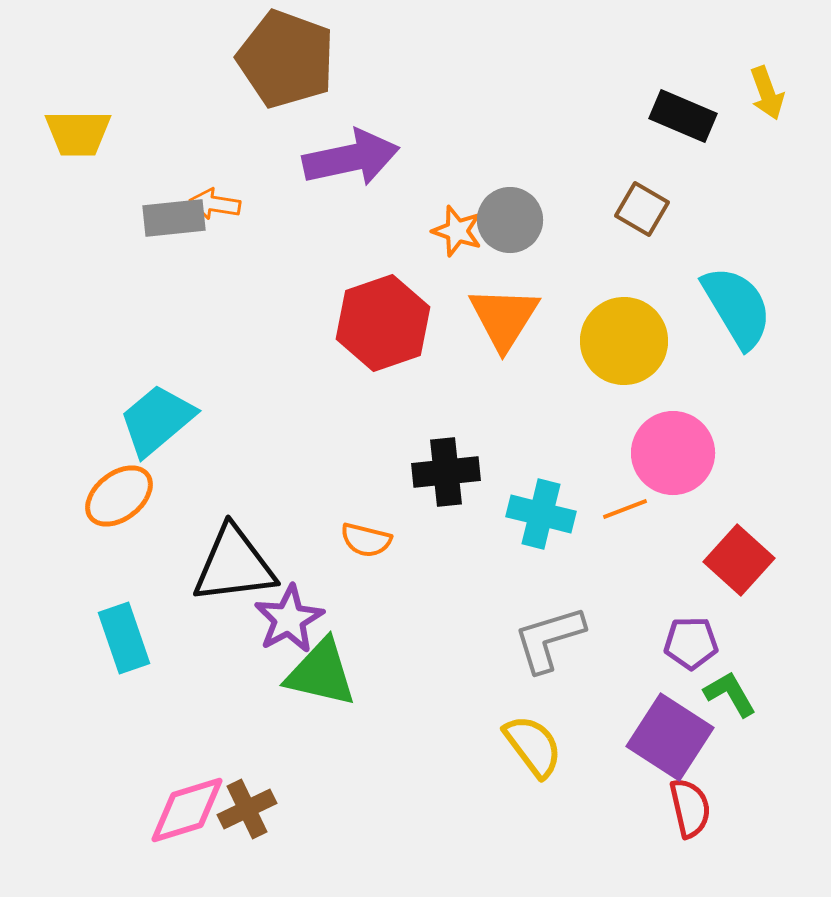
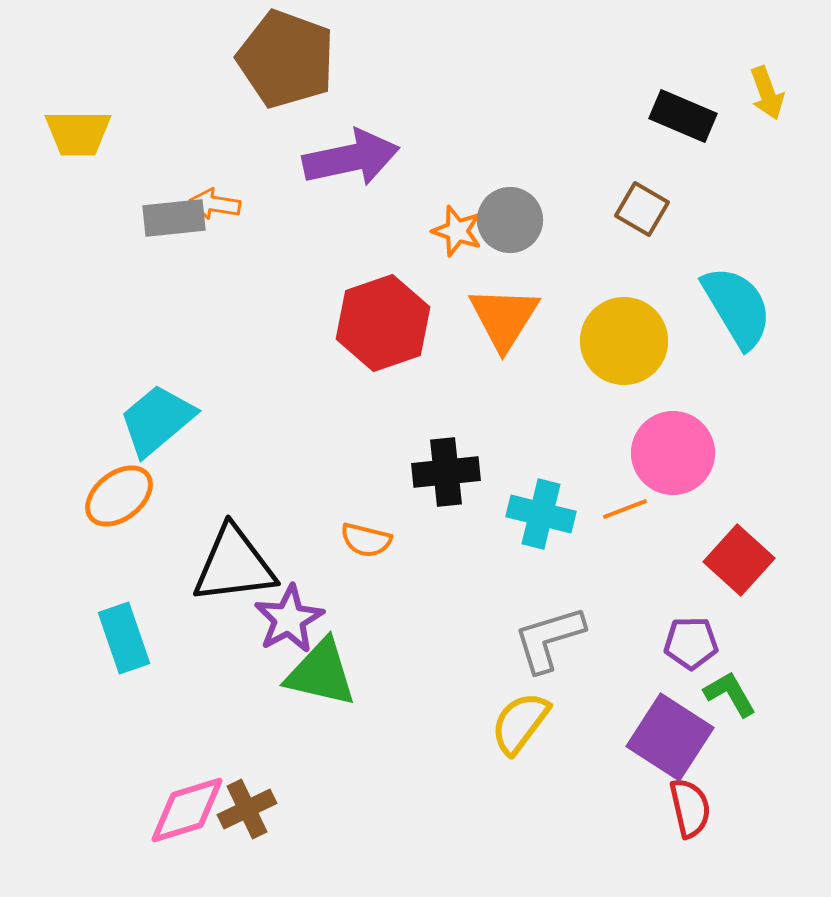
yellow semicircle: moved 13 px left, 23 px up; rotated 106 degrees counterclockwise
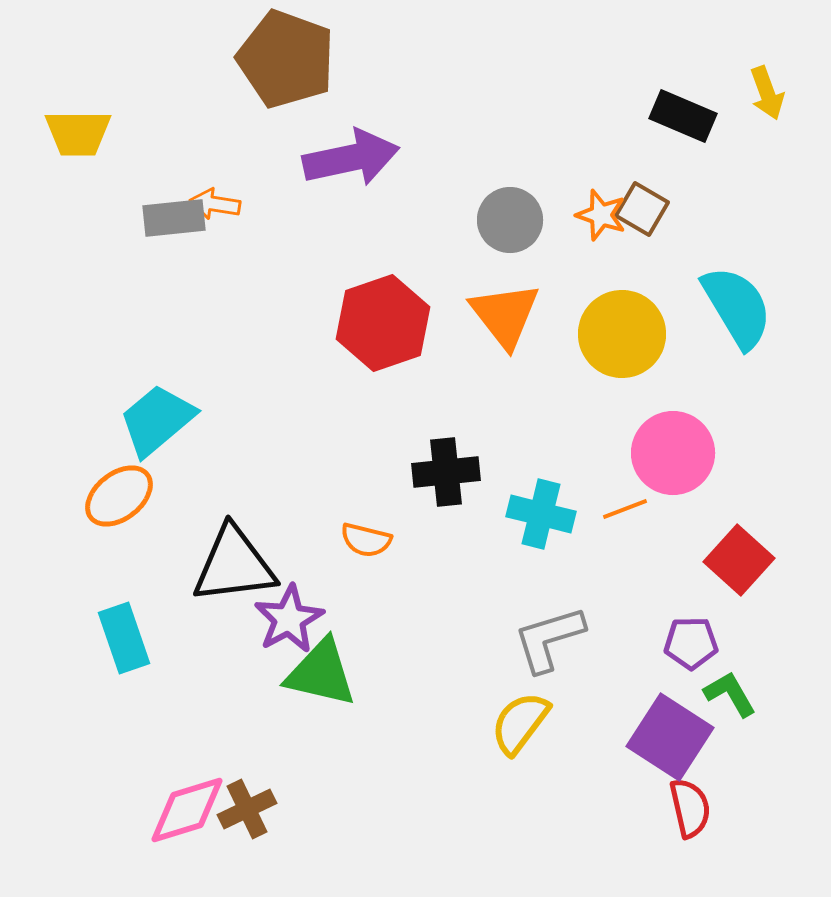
orange star: moved 144 px right, 16 px up
orange triangle: moved 1 px right, 3 px up; rotated 10 degrees counterclockwise
yellow circle: moved 2 px left, 7 px up
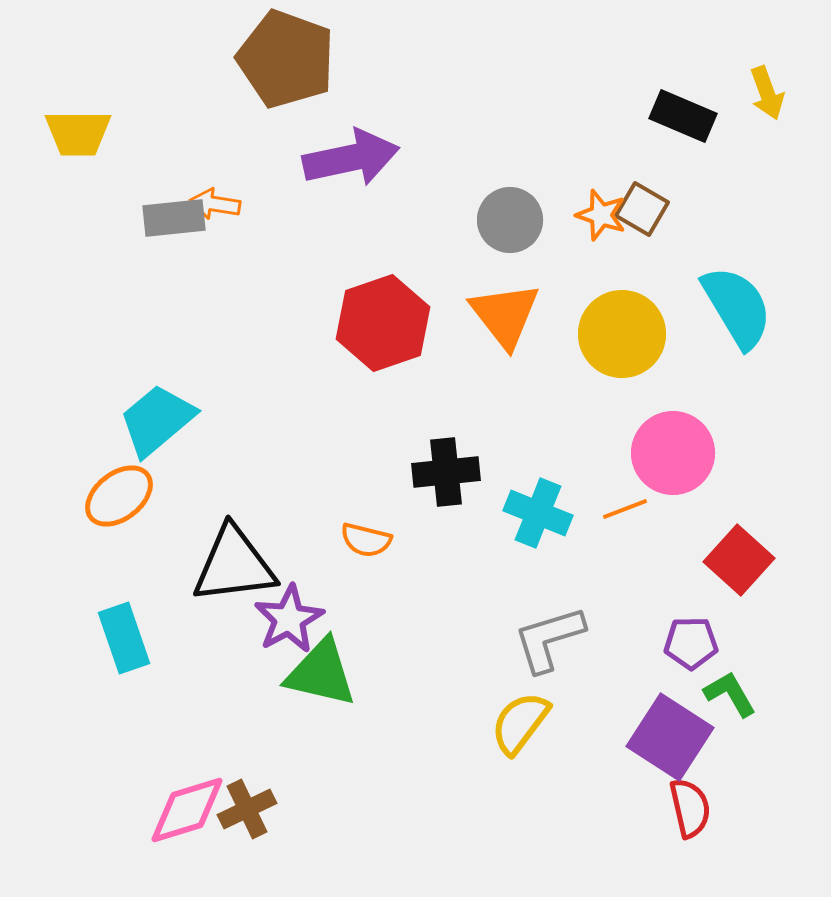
cyan cross: moved 3 px left, 1 px up; rotated 8 degrees clockwise
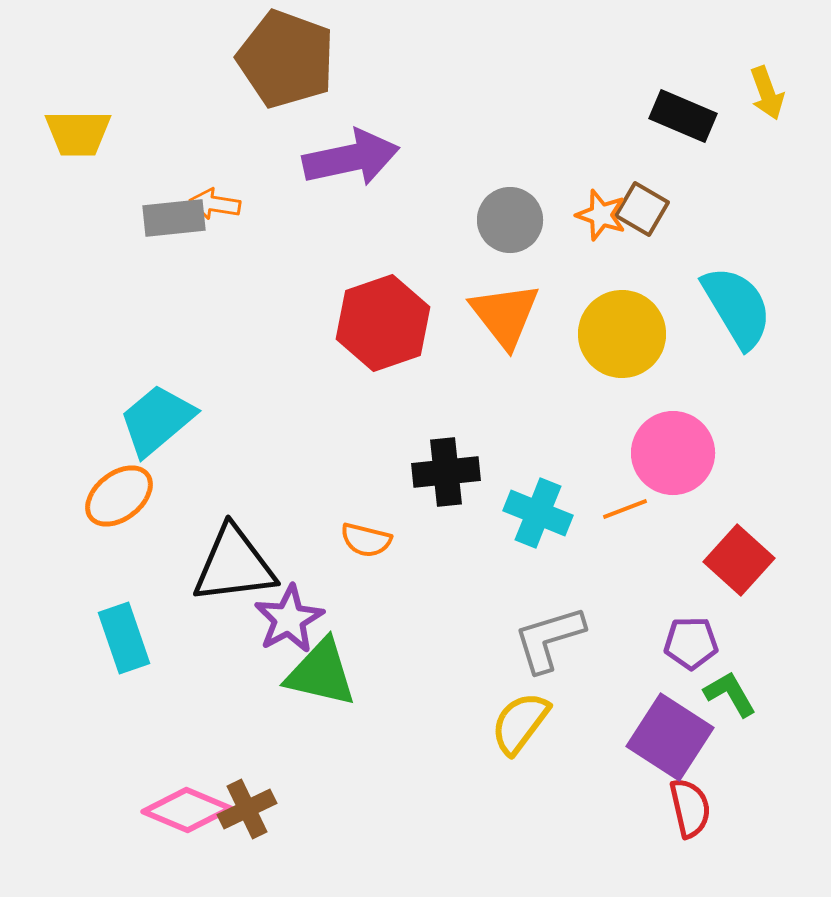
pink diamond: rotated 40 degrees clockwise
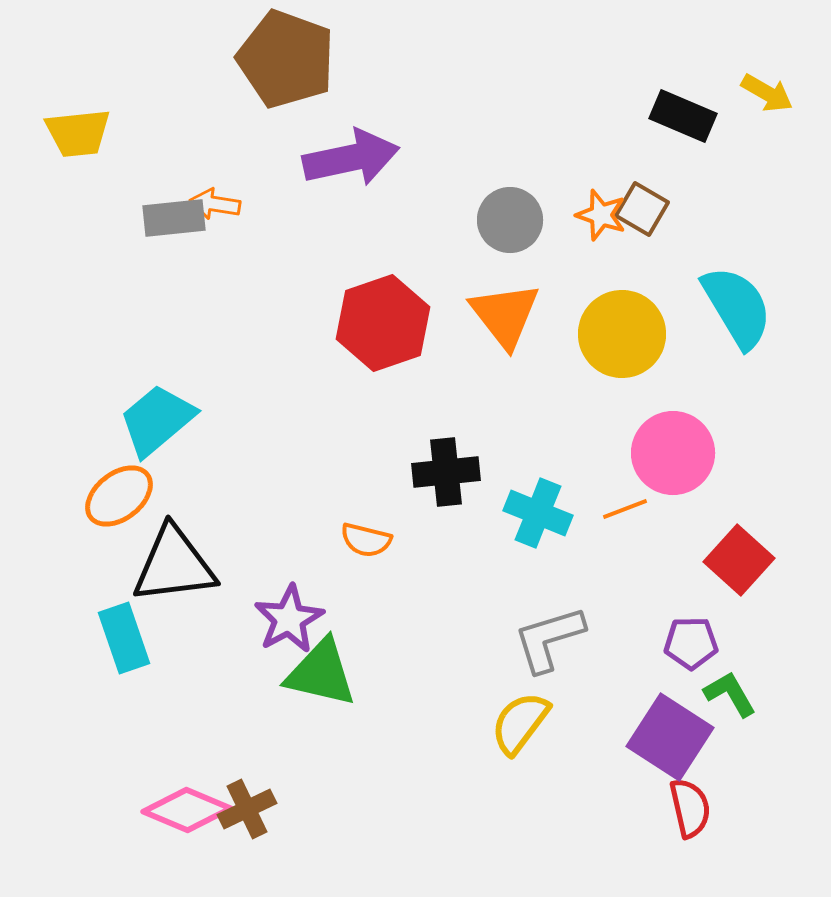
yellow arrow: rotated 40 degrees counterclockwise
yellow trapezoid: rotated 6 degrees counterclockwise
black triangle: moved 60 px left
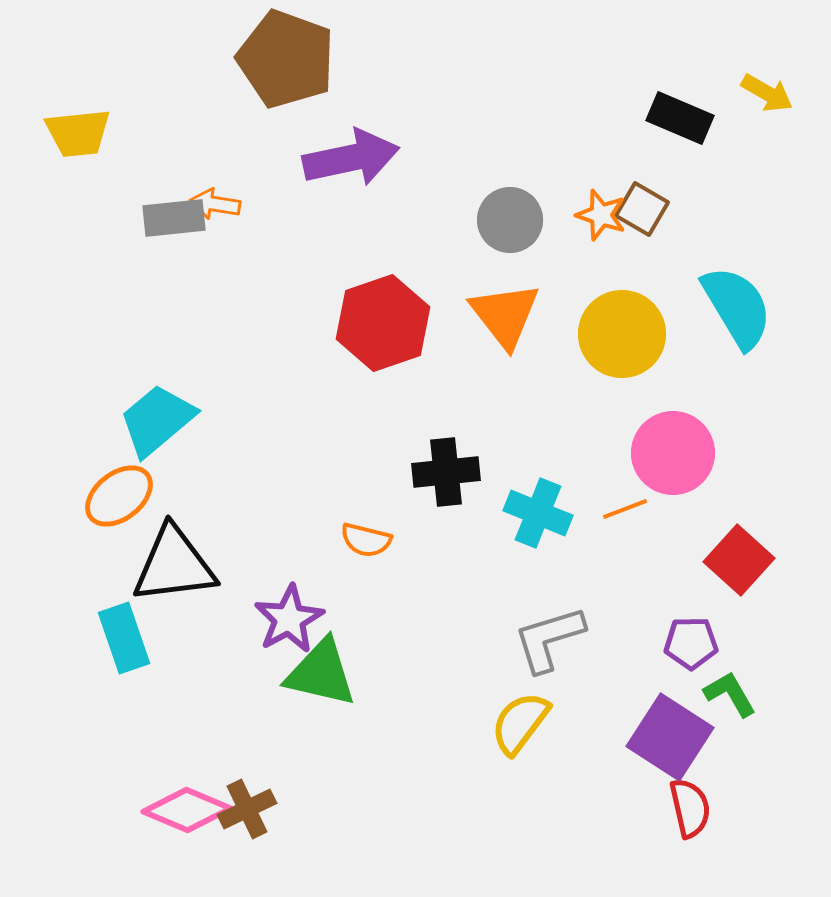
black rectangle: moved 3 px left, 2 px down
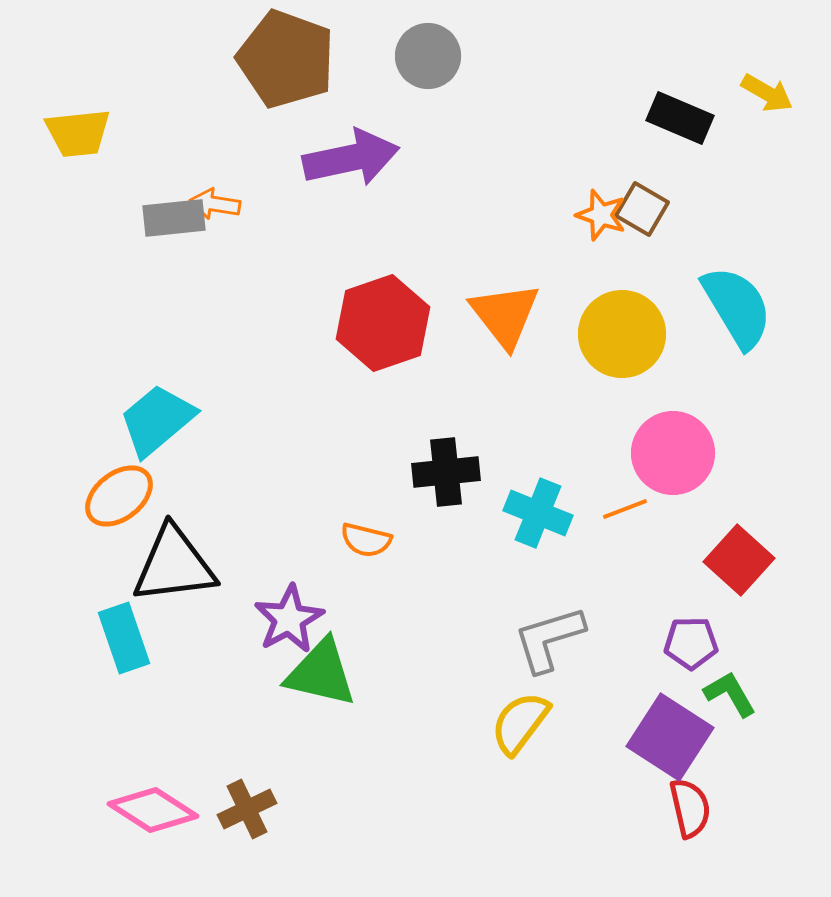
gray circle: moved 82 px left, 164 px up
pink diamond: moved 34 px left; rotated 10 degrees clockwise
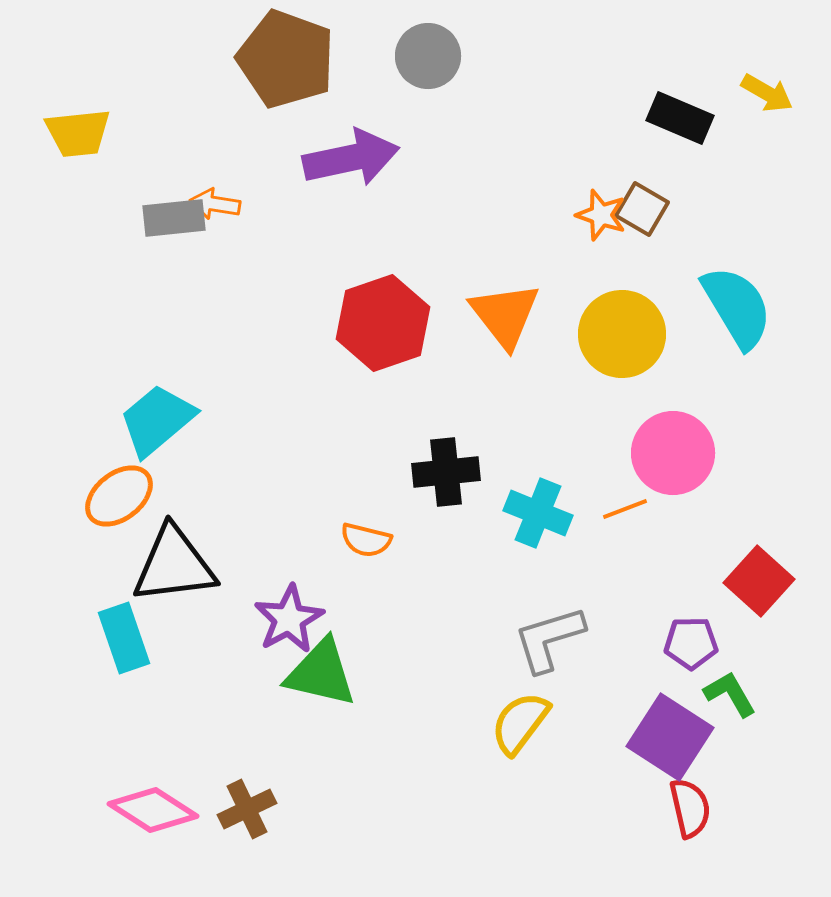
red square: moved 20 px right, 21 px down
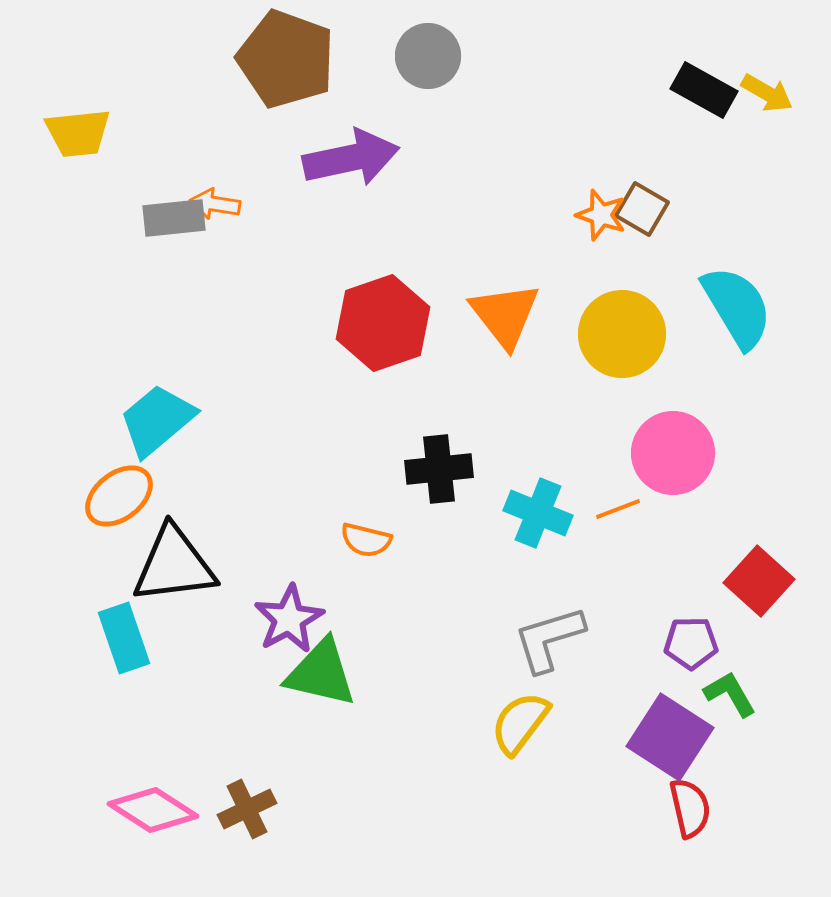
black rectangle: moved 24 px right, 28 px up; rotated 6 degrees clockwise
black cross: moved 7 px left, 3 px up
orange line: moved 7 px left
